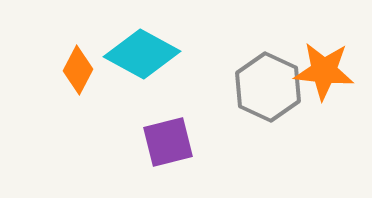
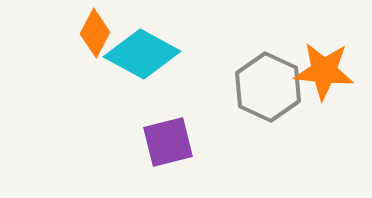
orange diamond: moved 17 px right, 37 px up
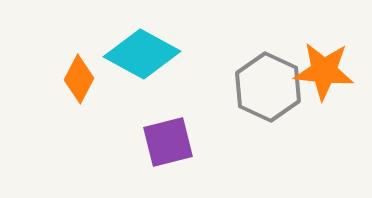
orange diamond: moved 16 px left, 46 px down
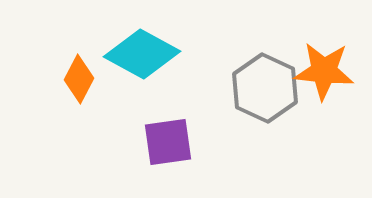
gray hexagon: moved 3 px left, 1 px down
purple square: rotated 6 degrees clockwise
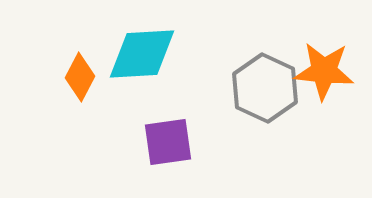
cyan diamond: rotated 32 degrees counterclockwise
orange diamond: moved 1 px right, 2 px up
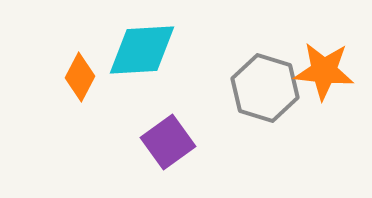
cyan diamond: moved 4 px up
gray hexagon: rotated 8 degrees counterclockwise
purple square: rotated 28 degrees counterclockwise
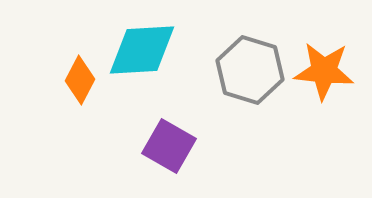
orange diamond: moved 3 px down
gray hexagon: moved 15 px left, 18 px up
purple square: moved 1 px right, 4 px down; rotated 24 degrees counterclockwise
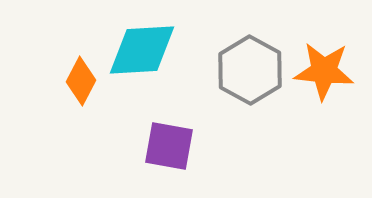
gray hexagon: rotated 12 degrees clockwise
orange diamond: moved 1 px right, 1 px down
purple square: rotated 20 degrees counterclockwise
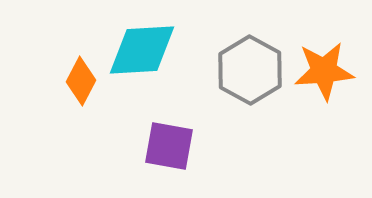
orange star: rotated 10 degrees counterclockwise
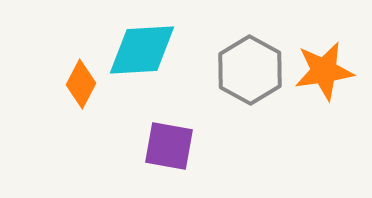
orange star: rotated 4 degrees counterclockwise
orange diamond: moved 3 px down
